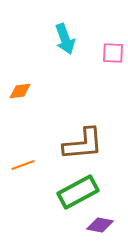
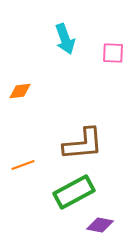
green rectangle: moved 4 px left
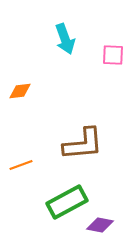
pink square: moved 2 px down
orange line: moved 2 px left
green rectangle: moved 7 px left, 10 px down
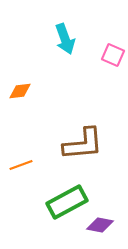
pink square: rotated 20 degrees clockwise
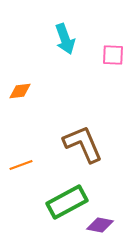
pink square: rotated 20 degrees counterclockwise
brown L-shape: rotated 108 degrees counterclockwise
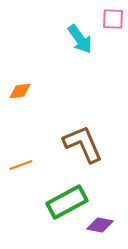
cyan arrow: moved 15 px right; rotated 16 degrees counterclockwise
pink square: moved 36 px up
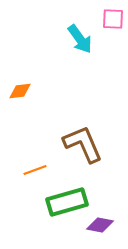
orange line: moved 14 px right, 5 px down
green rectangle: rotated 12 degrees clockwise
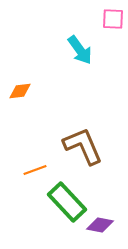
cyan arrow: moved 11 px down
brown L-shape: moved 2 px down
green rectangle: rotated 63 degrees clockwise
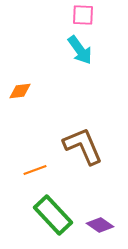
pink square: moved 30 px left, 4 px up
green rectangle: moved 14 px left, 13 px down
purple diamond: rotated 24 degrees clockwise
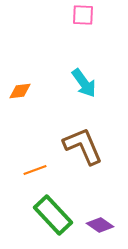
cyan arrow: moved 4 px right, 33 px down
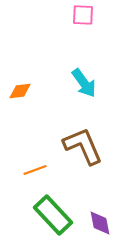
purple diamond: moved 2 px up; rotated 44 degrees clockwise
